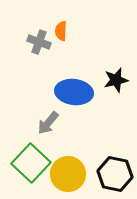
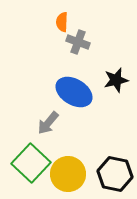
orange semicircle: moved 1 px right, 9 px up
gray cross: moved 39 px right
blue ellipse: rotated 24 degrees clockwise
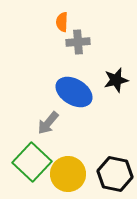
gray cross: rotated 25 degrees counterclockwise
green square: moved 1 px right, 1 px up
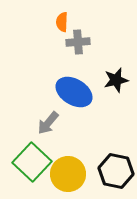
black hexagon: moved 1 px right, 3 px up
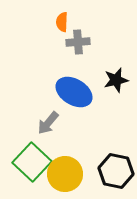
yellow circle: moved 3 px left
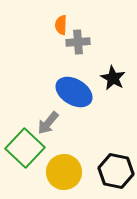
orange semicircle: moved 1 px left, 3 px down
black star: moved 3 px left, 2 px up; rotated 30 degrees counterclockwise
green square: moved 7 px left, 14 px up
yellow circle: moved 1 px left, 2 px up
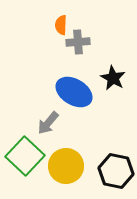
green square: moved 8 px down
yellow circle: moved 2 px right, 6 px up
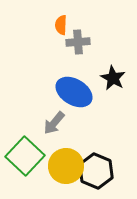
gray arrow: moved 6 px right
black hexagon: moved 20 px left; rotated 12 degrees clockwise
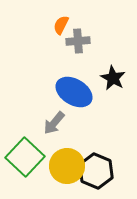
orange semicircle: rotated 24 degrees clockwise
gray cross: moved 1 px up
green square: moved 1 px down
yellow circle: moved 1 px right
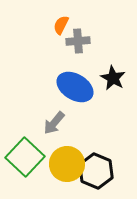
blue ellipse: moved 1 px right, 5 px up
yellow circle: moved 2 px up
